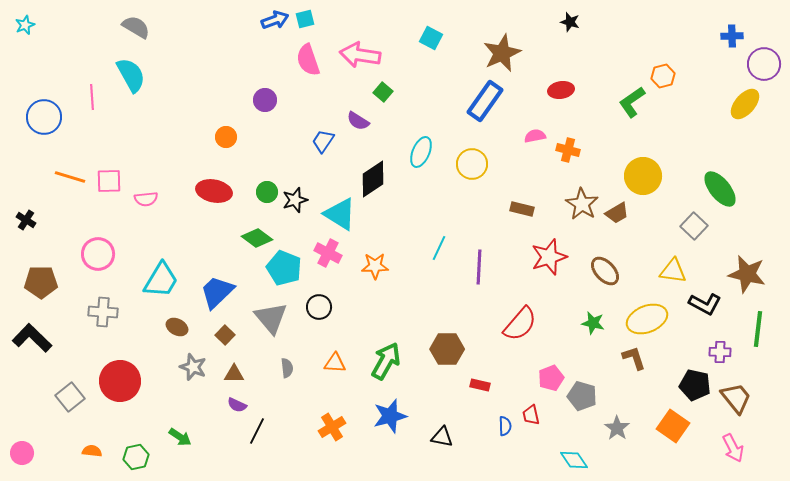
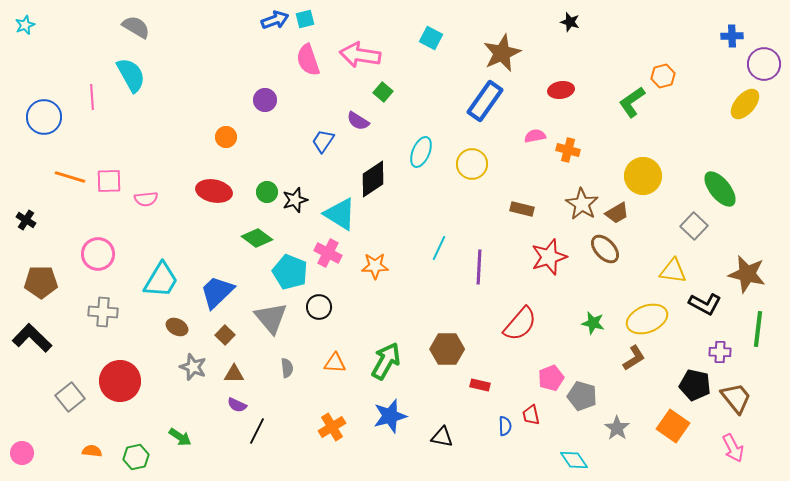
cyan pentagon at (284, 268): moved 6 px right, 4 px down
brown ellipse at (605, 271): moved 22 px up
brown L-shape at (634, 358): rotated 76 degrees clockwise
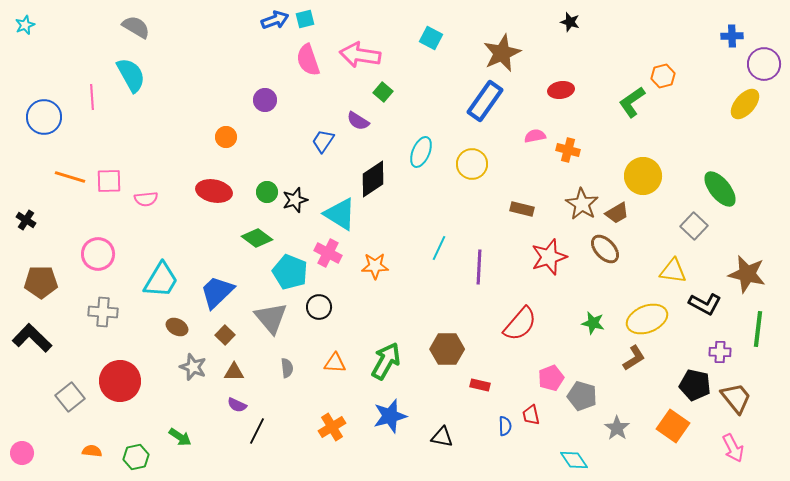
brown triangle at (234, 374): moved 2 px up
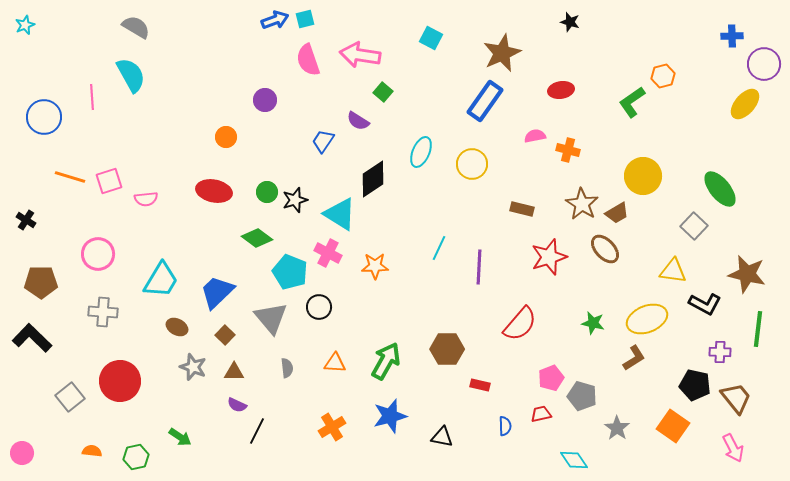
pink square at (109, 181): rotated 16 degrees counterclockwise
red trapezoid at (531, 415): moved 10 px right, 1 px up; rotated 90 degrees clockwise
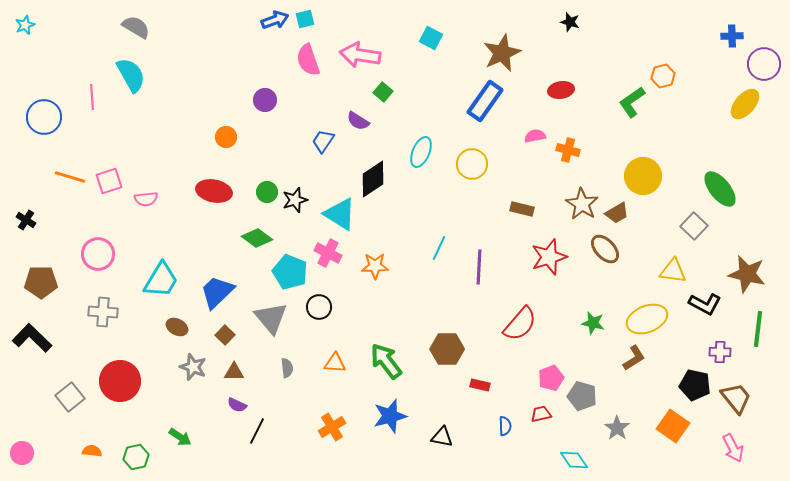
green arrow at (386, 361): rotated 66 degrees counterclockwise
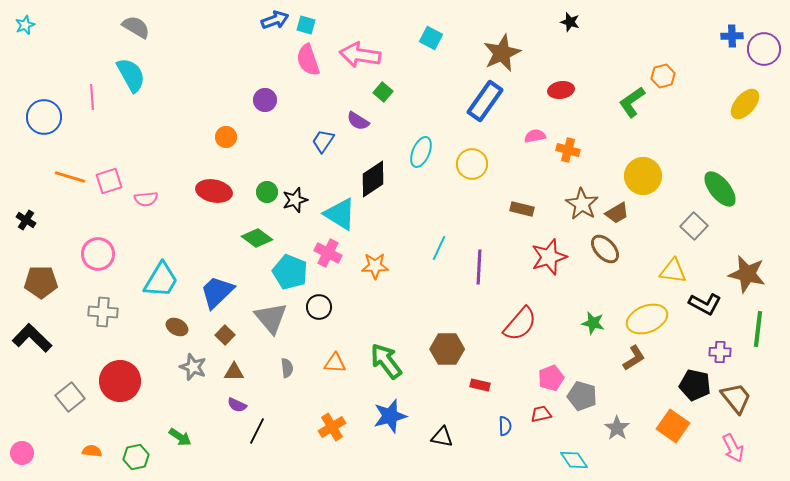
cyan square at (305, 19): moved 1 px right, 6 px down; rotated 30 degrees clockwise
purple circle at (764, 64): moved 15 px up
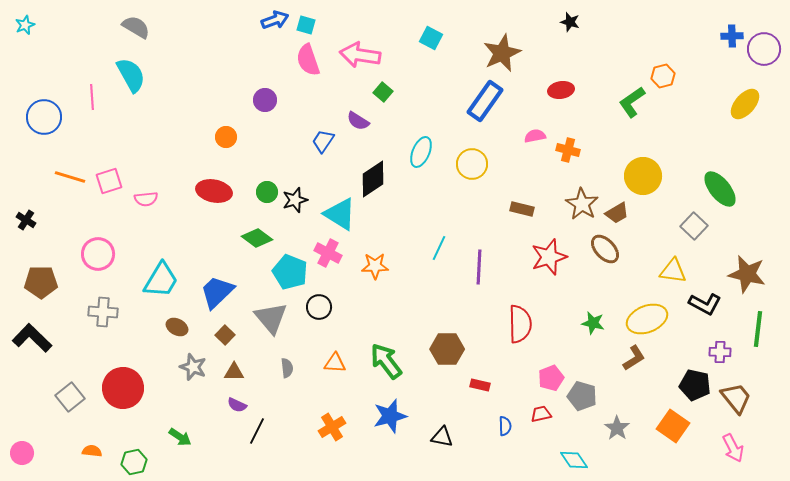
red semicircle at (520, 324): rotated 42 degrees counterclockwise
red circle at (120, 381): moved 3 px right, 7 px down
green hexagon at (136, 457): moved 2 px left, 5 px down
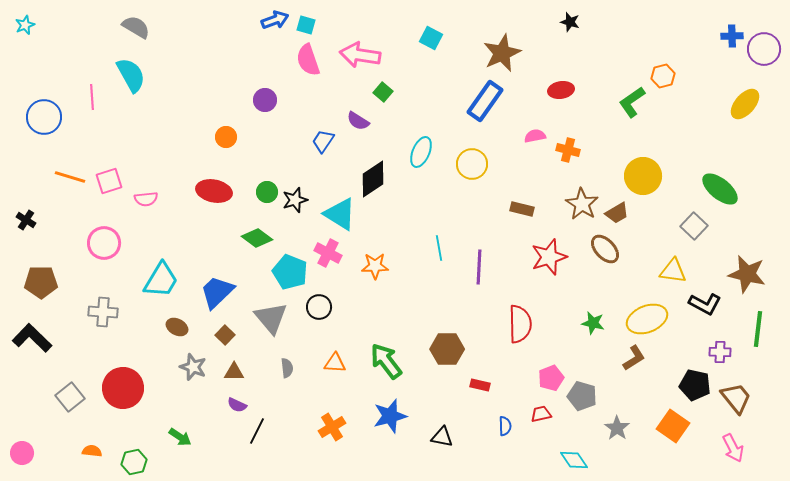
green ellipse at (720, 189): rotated 12 degrees counterclockwise
cyan line at (439, 248): rotated 35 degrees counterclockwise
pink circle at (98, 254): moved 6 px right, 11 px up
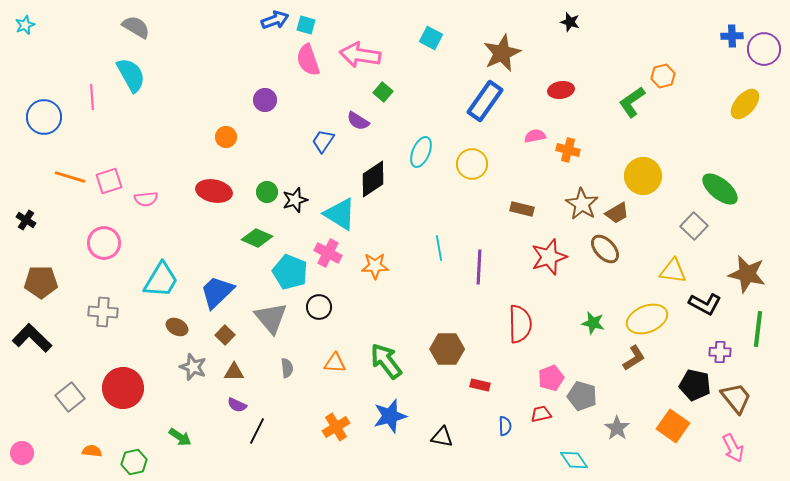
green diamond at (257, 238): rotated 12 degrees counterclockwise
orange cross at (332, 427): moved 4 px right
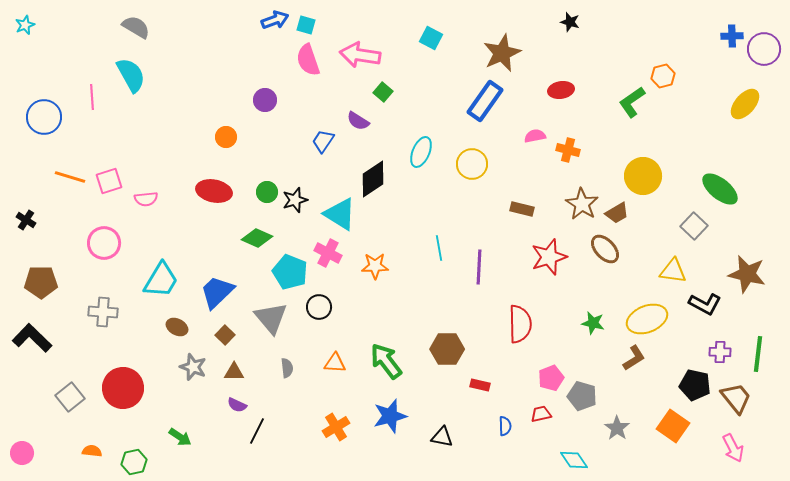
green line at (758, 329): moved 25 px down
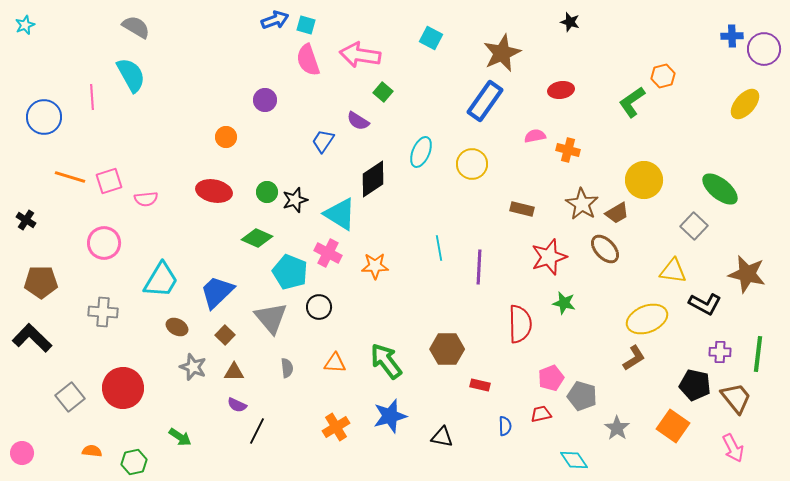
yellow circle at (643, 176): moved 1 px right, 4 px down
green star at (593, 323): moved 29 px left, 20 px up
